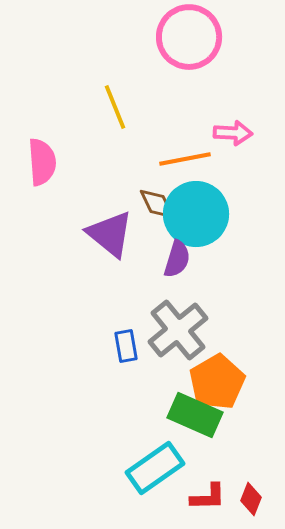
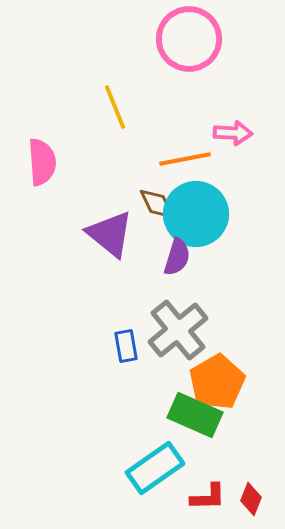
pink circle: moved 2 px down
purple semicircle: moved 2 px up
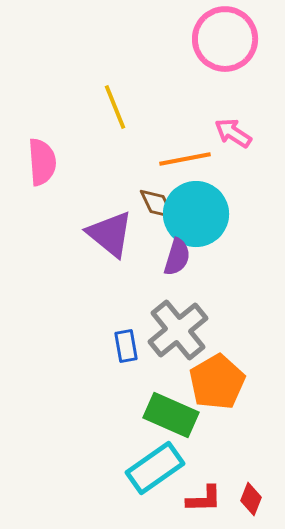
pink circle: moved 36 px right
pink arrow: rotated 150 degrees counterclockwise
green rectangle: moved 24 px left
red L-shape: moved 4 px left, 2 px down
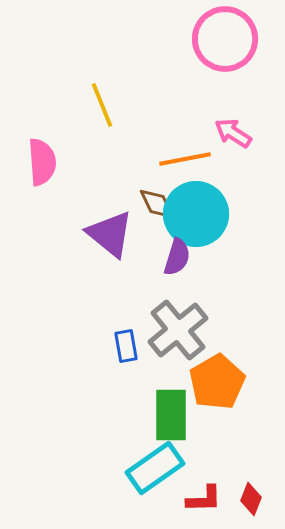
yellow line: moved 13 px left, 2 px up
green rectangle: rotated 66 degrees clockwise
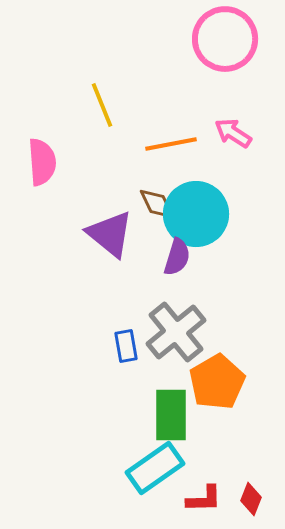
orange line: moved 14 px left, 15 px up
gray cross: moved 2 px left, 2 px down
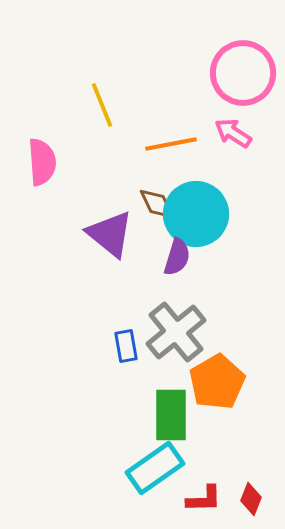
pink circle: moved 18 px right, 34 px down
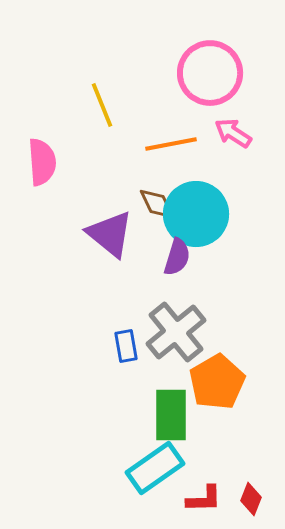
pink circle: moved 33 px left
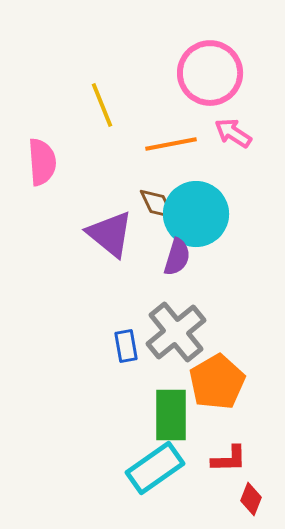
red L-shape: moved 25 px right, 40 px up
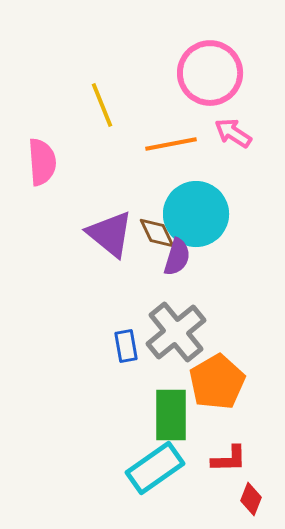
brown diamond: moved 29 px down
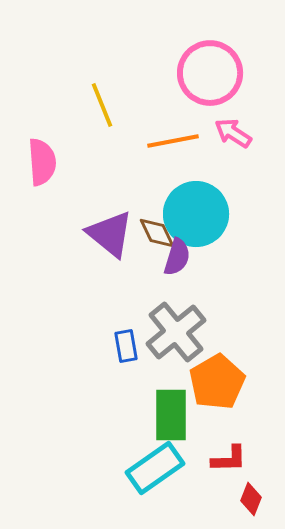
orange line: moved 2 px right, 3 px up
